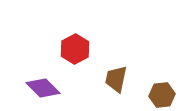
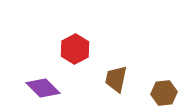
brown hexagon: moved 2 px right, 2 px up
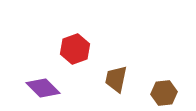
red hexagon: rotated 8 degrees clockwise
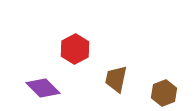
red hexagon: rotated 8 degrees counterclockwise
brown hexagon: rotated 15 degrees counterclockwise
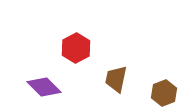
red hexagon: moved 1 px right, 1 px up
purple diamond: moved 1 px right, 1 px up
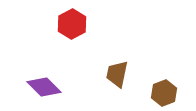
red hexagon: moved 4 px left, 24 px up
brown trapezoid: moved 1 px right, 5 px up
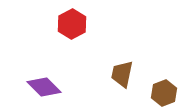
brown trapezoid: moved 5 px right
